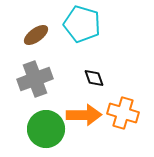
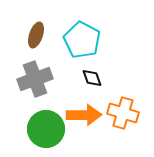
cyan pentagon: moved 16 px down; rotated 12 degrees clockwise
brown ellipse: rotated 35 degrees counterclockwise
black diamond: moved 2 px left
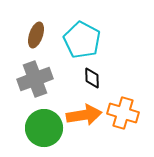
black diamond: rotated 20 degrees clockwise
orange arrow: rotated 8 degrees counterclockwise
green circle: moved 2 px left, 1 px up
